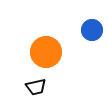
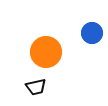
blue circle: moved 3 px down
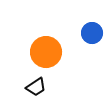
black trapezoid: rotated 20 degrees counterclockwise
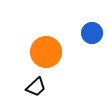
black trapezoid: rotated 10 degrees counterclockwise
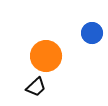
orange circle: moved 4 px down
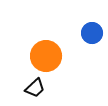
black trapezoid: moved 1 px left, 1 px down
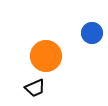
black trapezoid: rotated 20 degrees clockwise
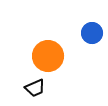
orange circle: moved 2 px right
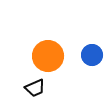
blue circle: moved 22 px down
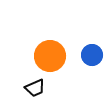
orange circle: moved 2 px right
